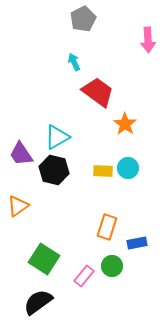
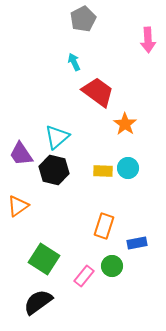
cyan triangle: rotated 12 degrees counterclockwise
orange rectangle: moved 3 px left, 1 px up
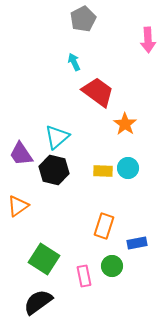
pink rectangle: rotated 50 degrees counterclockwise
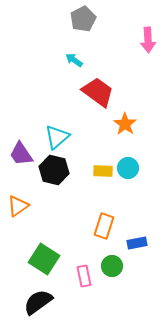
cyan arrow: moved 2 px up; rotated 30 degrees counterclockwise
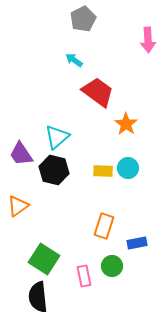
orange star: moved 1 px right
black semicircle: moved 5 px up; rotated 60 degrees counterclockwise
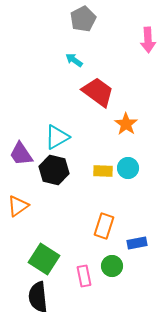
cyan triangle: rotated 12 degrees clockwise
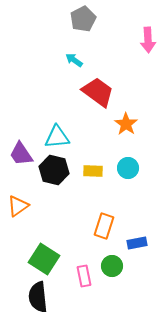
cyan triangle: rotated 24 degrees clockwise
yellow rectangle: moved 10 px left
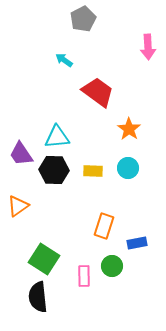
pink arrow: moved 7 px down
cyan arrow: moved 10 px left
orange star: moved 3 px right, 5 px down
black hexagon: rotated 12 degrees counterclockwise
pink rectangle: rotated 10 degrees clockwise
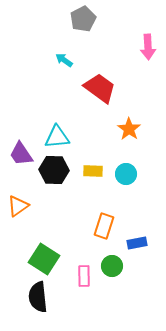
red trapezoid: moved 2 px right, 4 px up
cyan circle: moved 2 px left, 6 px down
